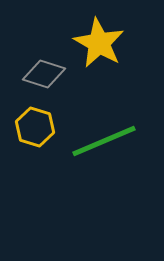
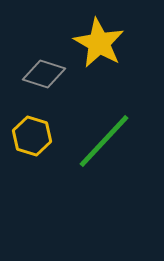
yellow hexagon: moved 3 px left, 9 px down
green line: rotated 24 degrees counterclockwise
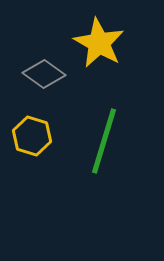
gray diamond: rotated 18 degrees clockwise
green line: rotated 26 degrees counterclockwise
